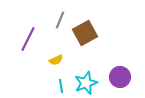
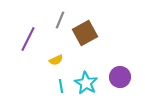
cyan star: rotated 20 degrees counterclockwise
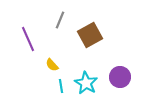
brown square: moved 5 px right, 2 px down
purple line: rotated 50 degrees counterclockwise
yellow semicircle: moved 4 px left, 5 px down; rotated 72 degrees clockwise
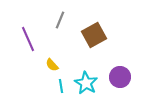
brown square: moved 4 px right
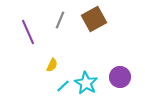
brown square: moved 16 px up
purple line: moved 7 px up
yellow semicircle: rotated 112 degrees counterclockwise
cyan line: moved 2 px right; rotated 56 degrees clockwise
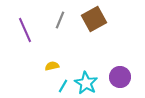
purple line: moved 3 px left, 2 px up
yellow semicircle: moved 1 px down; rotated 128 degrees counterclockwise
cyan line: rotated 16 degrees counterclockwise
